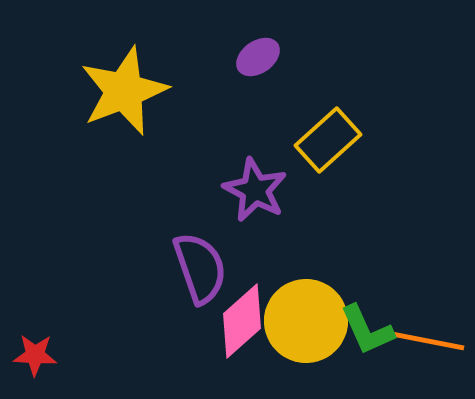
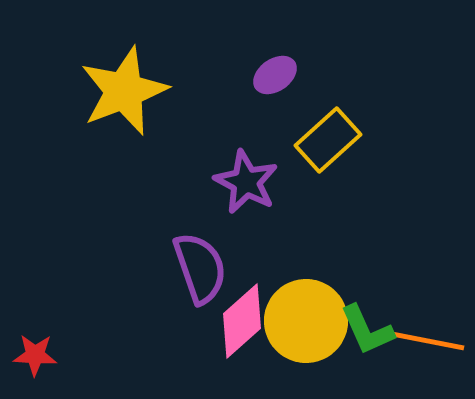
purple ellipse: moved 17 px right, 18 px down
purple star: moved 9 px left, 8 px up
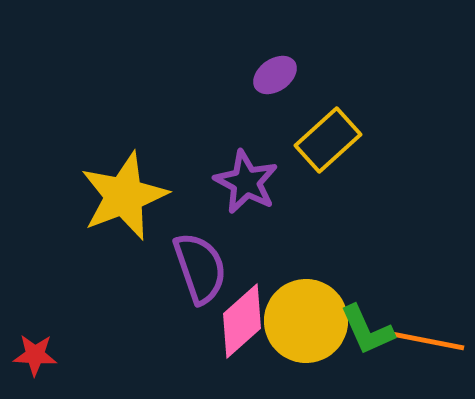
yellow star: moved 105 px down
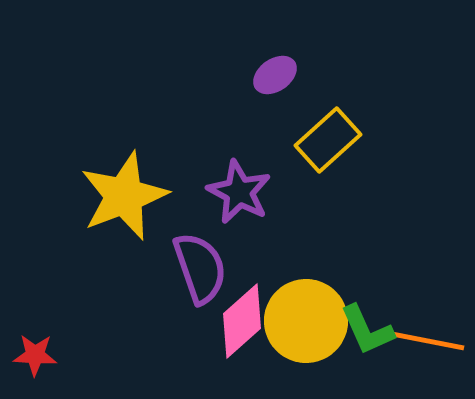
purple star: moved 7 px left, 10 px down
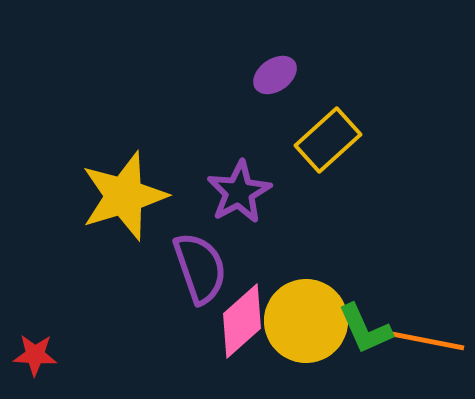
purple star: rotated 16 degrees clockwise
yellow star: rotated 4 degrees clockwise
green L-shape: moved 2 px left, 1 px up
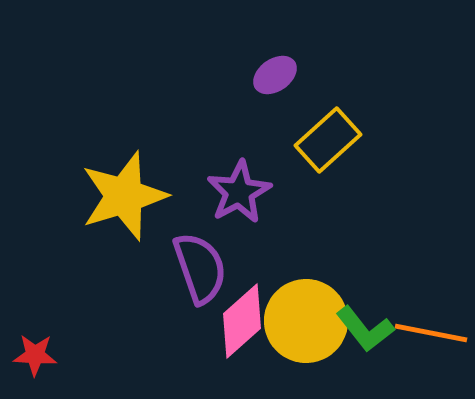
green L-shape: rotated 14 degrees counterclockwise
orange line: moved 3 px right, 8 px up
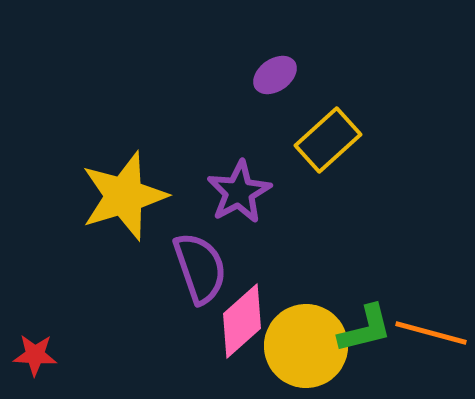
yellow circle: moved 25 px down
green L-shape: rotated 66 degrees counterclockwise
orange line: rotated 4 degrees clockwise
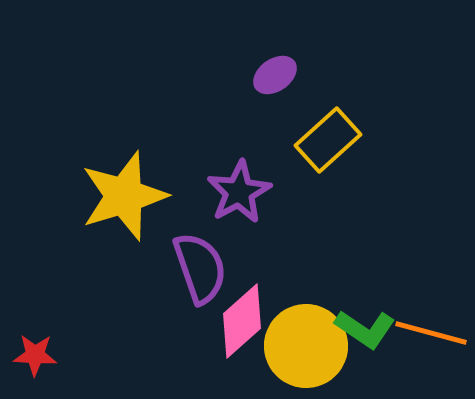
green L-shape: rotated 48 degrees clockwise
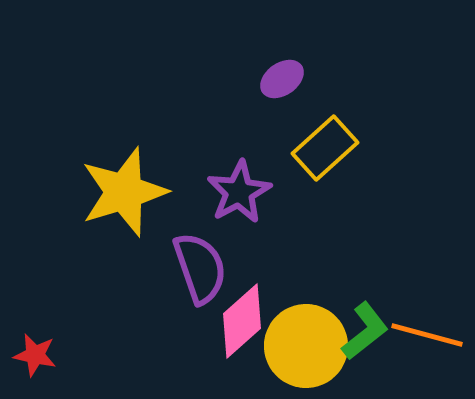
purple ellipse: moved 7 px right, 4 px down
yellow rectangle: moved 3 px left, 8 px down
yellow star: moved 4 px up
green L-shape: moved 2 px down; rotated 72 degrees counterclockwise
orange line: moved 4 px left, 2 px down
red star: rotated 9 degrees clockwise
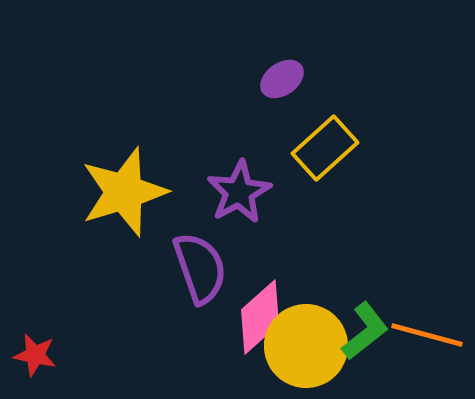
pink diamond: moved 18 px right, 4 px up
